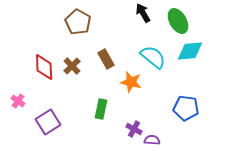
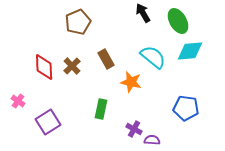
brown pentagon: rotated 20 degrees clockwise
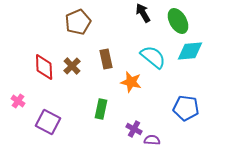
brown rectangle: rotated 18 degrees clockwise
purple square: rotated 30 degrees counterclockwise
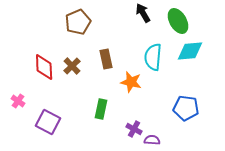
cyan semicircle: rotated 124 degrees counterclockwise
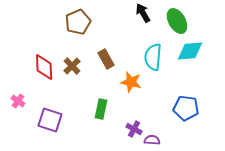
green ellipse: moved 1 px left
brown rectangle: rotated 18 degrees counterclockwise
purple square: moved 2 px right, 2 px up; rotated 10 degrees counterclockwise
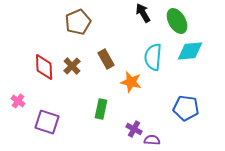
purple square: moved 3 px left, 2 px down
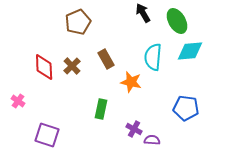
purple square: moved 13 px down
